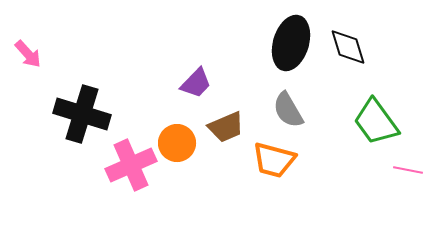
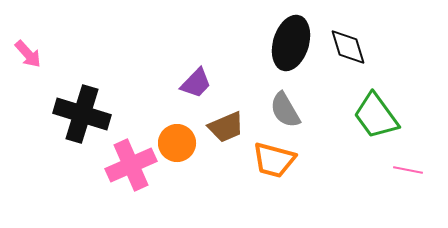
gray semicircle: moved 3 px left
green trapezoid: moved 6 px up
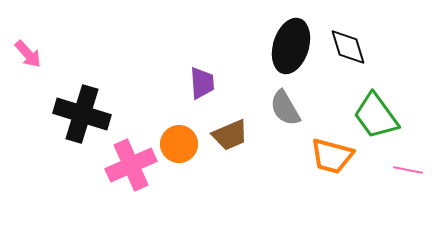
black ellipse: moved 3 px down
purple trapezoid: moved 6 px right; rotated 48 degrees counterclockwise
gray semicircle: moved 2 px up
brown trapezoid: moved 4 px right, 8 px down
orange circle: moved 2 px right, 1 px down
orange trapezoid: moved 58 px right, 4 px up
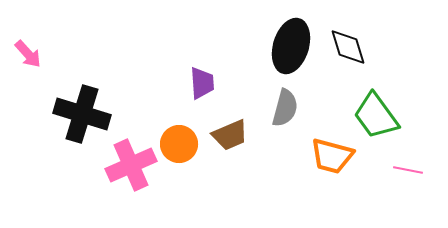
gray semicircle: rotated 135 degrees counterclockwise
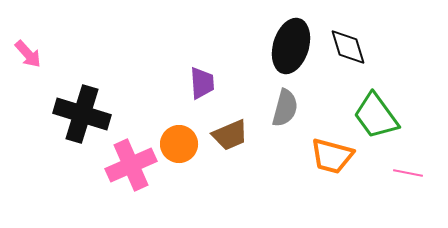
pink line: moved 3 px down
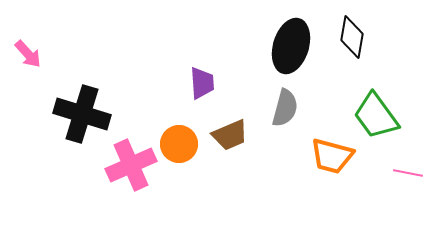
black diamond: moved 4 px right, 10 px up; rotated 27 degrees clockwise
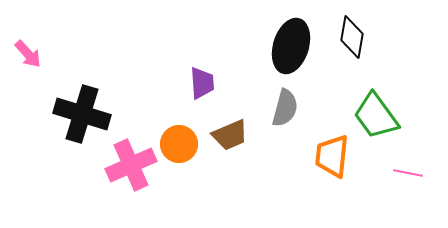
orange trapezoid: rotated 81 degrees clockwise
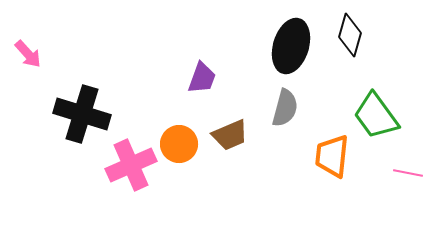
black diamond: moved 2 px left, 2 px up; rotated 6 degrees clockwise
purple trapezoid: moved 5 px up; rotated 24 degrees clockwise
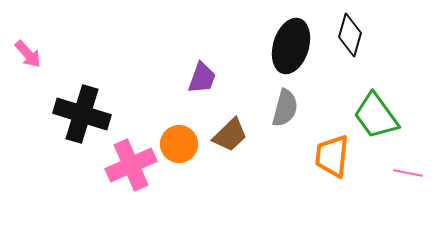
brown trapezoid: rotated 21 degrees counterclockwise
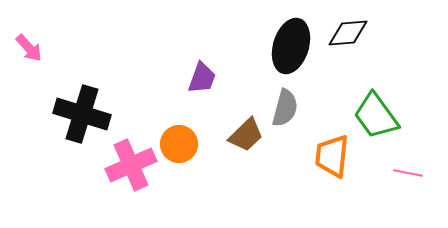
black diamond: moved 2 px left, 2 px up; rotated 69 degrees clockwise
pink arrow: moved 1 px right, 6 px up
brown trapezoid: moved 16 px right
